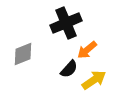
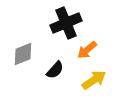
black semicircle: moved 14 px left, 1 px down
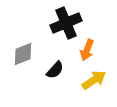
orange arrow: rotated 30 degrees counterclockwise
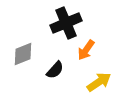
orange arrow: moved 1 px left; rotated 15 degrees clockwise
yellow arrow: moved 5 px right, 2 px down
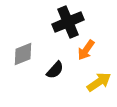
black cross: moved 2 px right, 1 px up
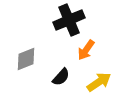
black cross: moved 1 px right, 2 px up
gray diamond: moved 3 px right, 5 px down
black semicircle: moved 6 px right, 7 px down
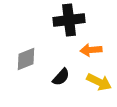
black cross: rotated 16 degrees clockwise
orange arrow: moved 5 px right; rotated 50 degrees clockwise
yellow arrow: rotated 60 degrees clockwise
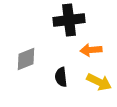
black semicircle: rotated 132 degrees clockwise
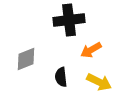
orange arrow: rotated 25 degrees counterclockwise
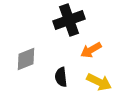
black cross: rotated 12 degrees counterclockwise
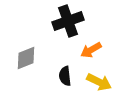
black cross: moved 1 px left, 1 px down
gray diamond: moved 1 px up
black semicircle: moved 4 px right, 1 px up
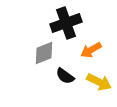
black cross: moved 2 px left, 2 px down
gray diamond: moved 18 px right, 5 px up
black semicircle: rotated 48 degrees counterclockwise
